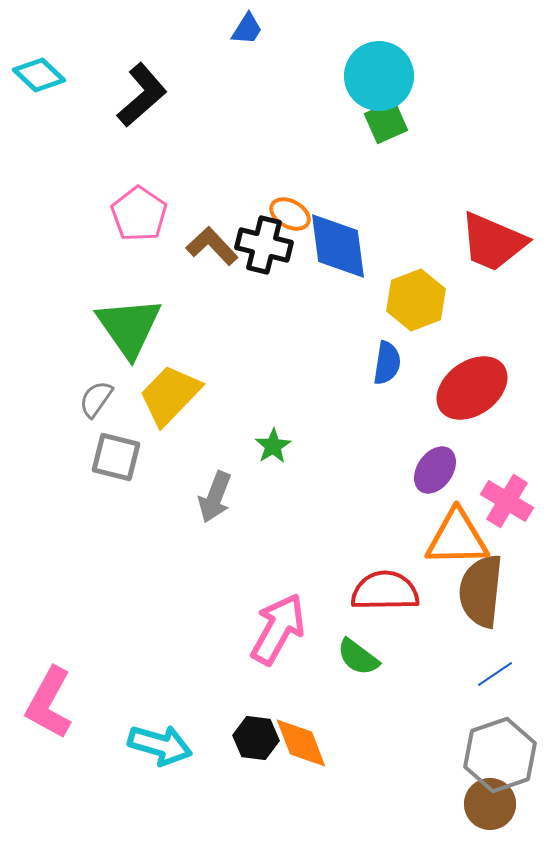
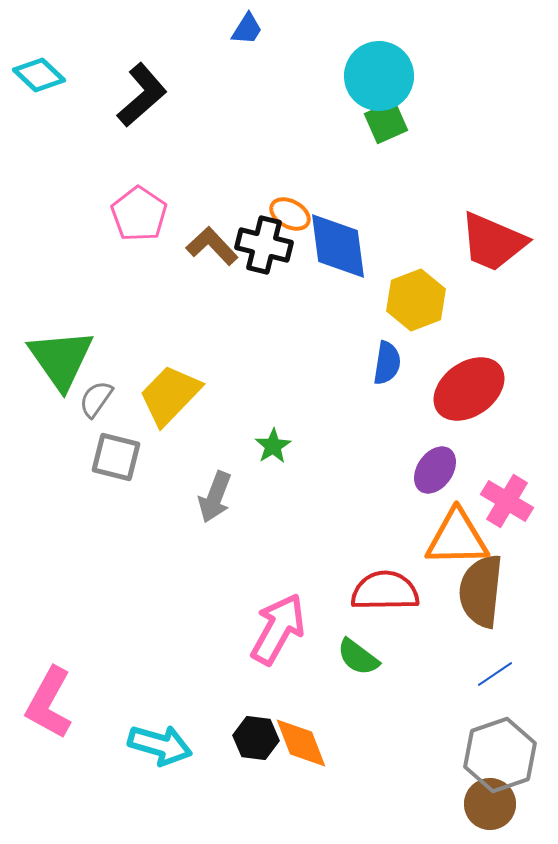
green triangle: moved 68 px left, 32 px down
red ellipse: moved 3 px left, 1 px down
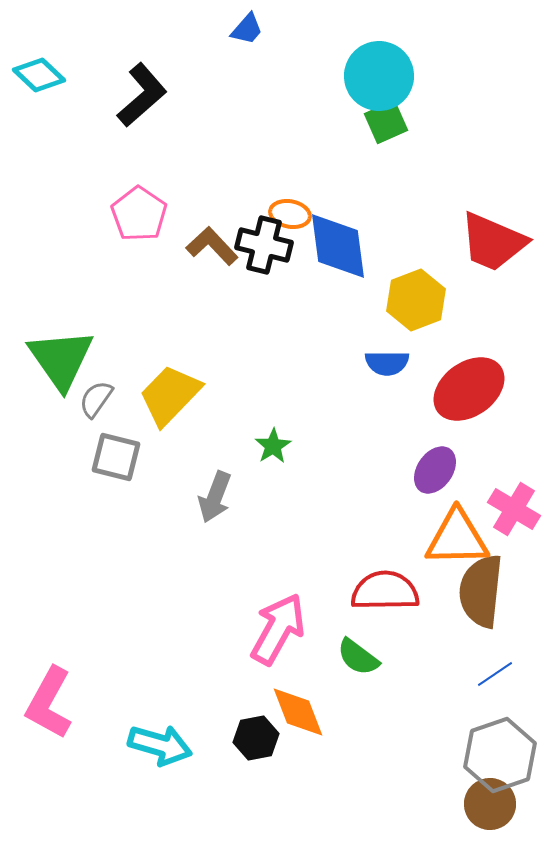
blue trapezoid: rotated 9 degrees clockwise
orange ellipse: rotated 18 degrees counterclockwise
blue semicircle: rotated 81 degrees clockwise
pink cross: moved 7 px right, 8 px down
black hexagon: rotated 18 degrees counterclockwise
orange diamond: moved 3 px left, 31 px up
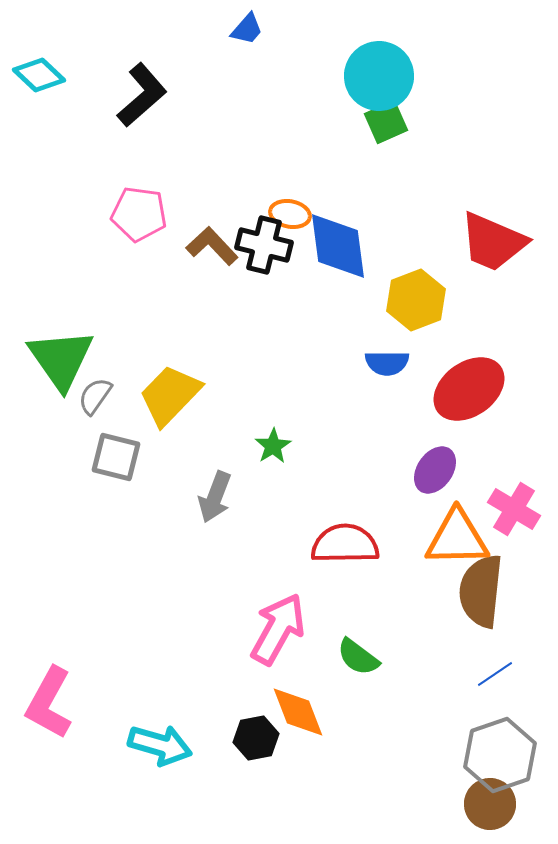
pink pentagon: rotated 26 degrees counterclockwise
gray semicircle: moved 1 px left, 3 px up
red semicircle: moved 40 px left, 47 px up
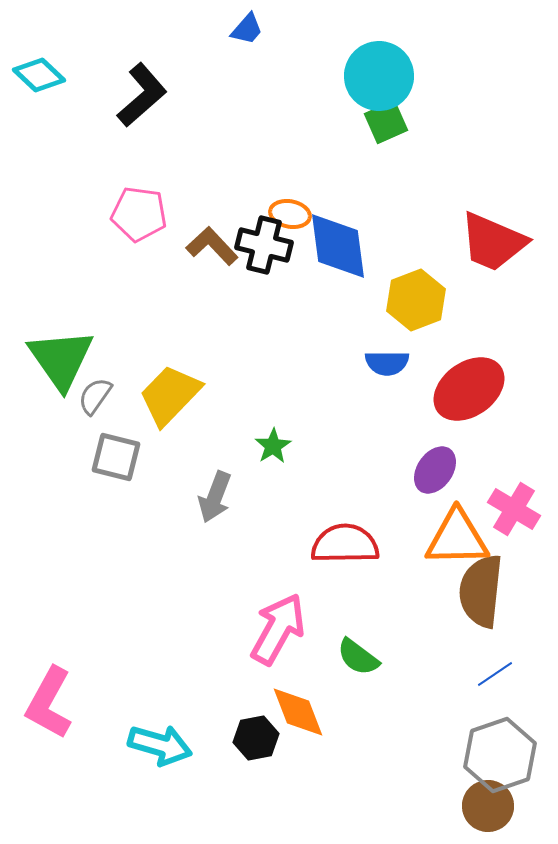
brown circle: moved 2 px left, 2 px down
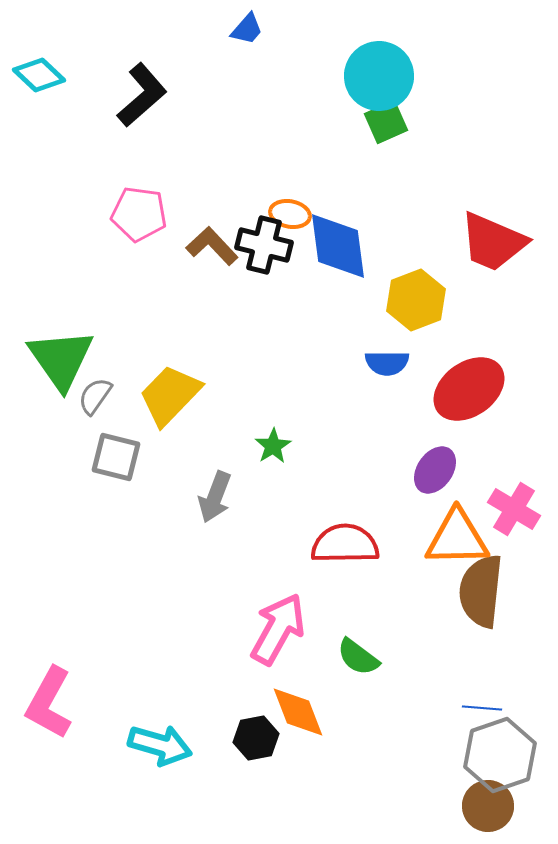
blue line: moved 13 px left, 34 px down; rotated 39 degrees clockwise
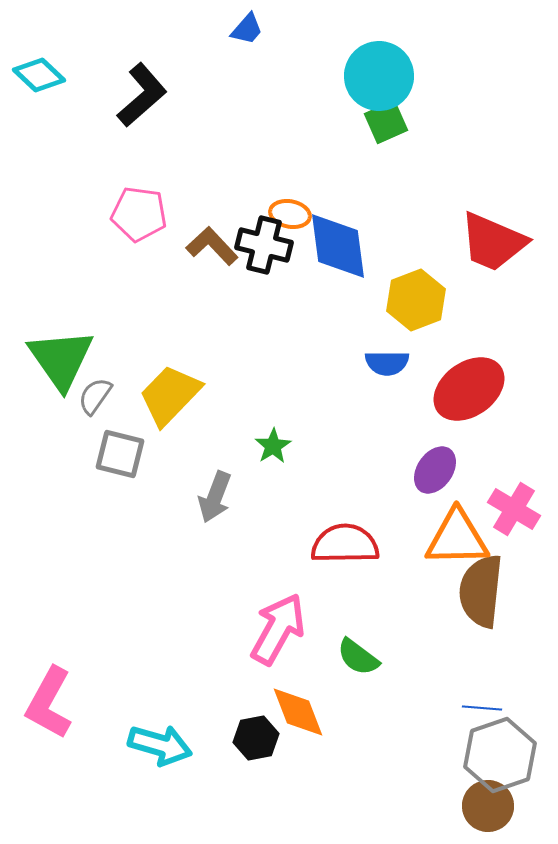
gray square: moved 4 px right, 3 px up
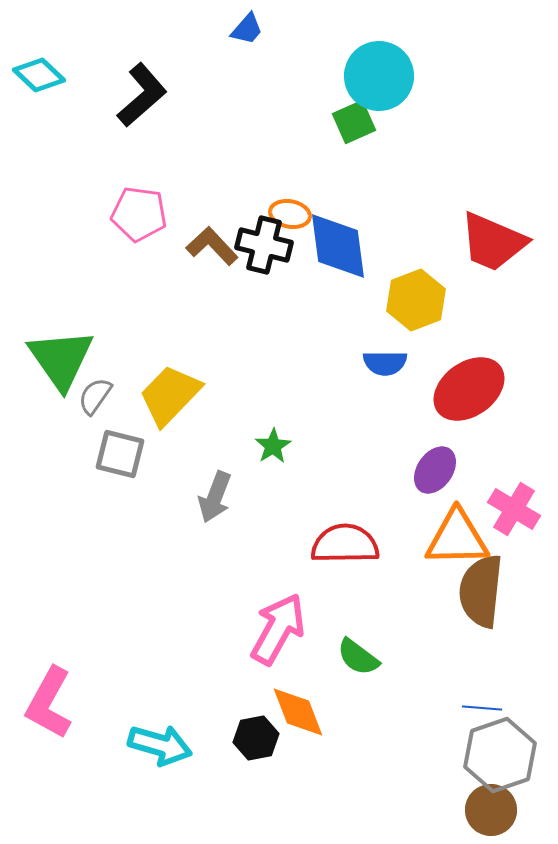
green square: moved 32 px left
blue semicircle: moved 2 px left
brown circle: moved 3 px right, 4 px down
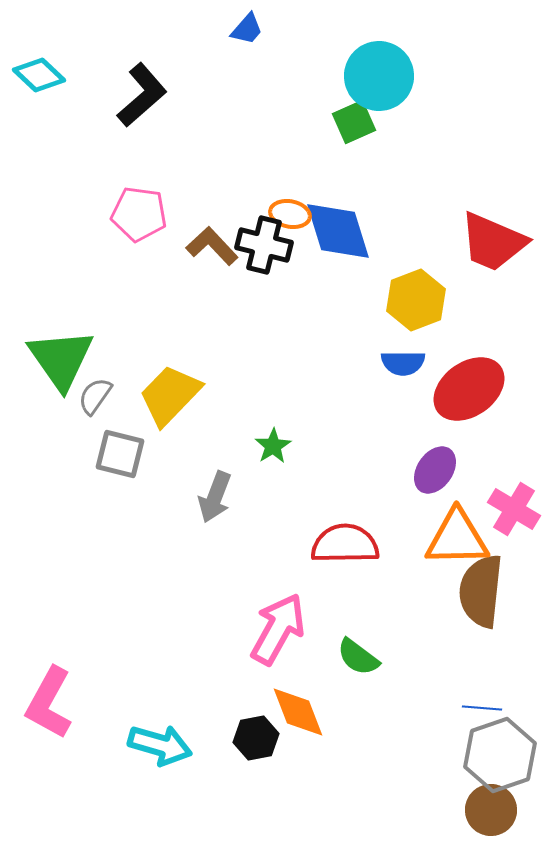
blue diamond: moved 15 px up; rotated 10 degrees counterclockwise
blue semicircle: moved 18 px right
